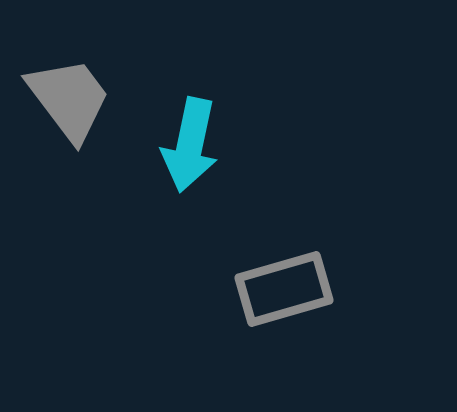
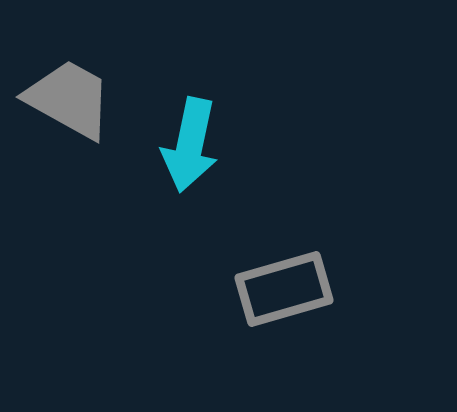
gray trapezoid: rotated 24 degrees counterclockwise
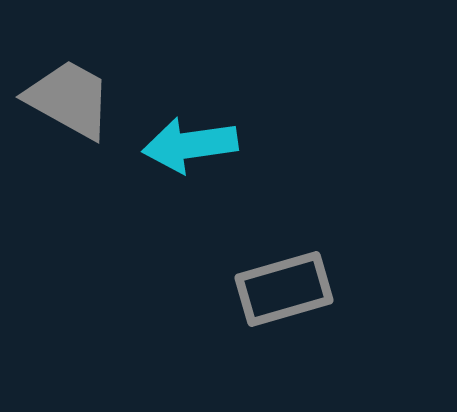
cyan arrow: rotated 70 degrees clockwise
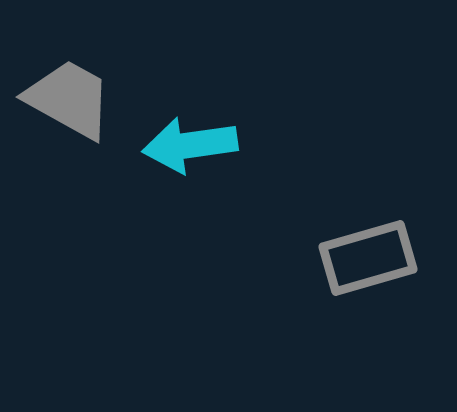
gray rectangle: moved 84 px right, 31 px up
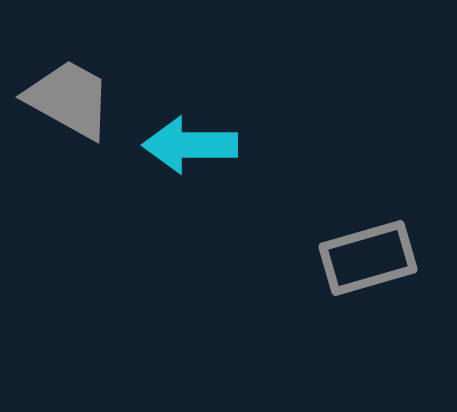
cyan arrow: rotated 8 degrees clockwise
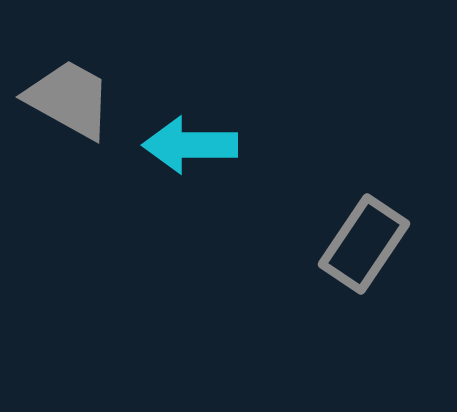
gray rectangle: moved 4 px left, 14 px up; rotated 40 degrees counterclockwise
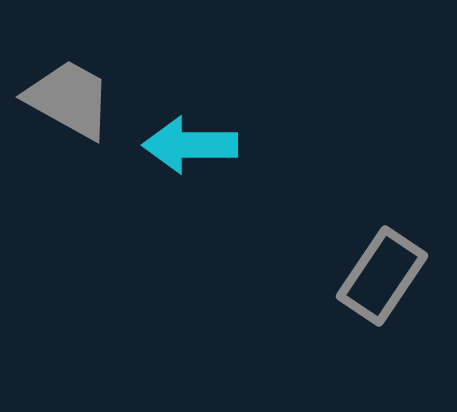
gray rectangle: moved 18 px right, 32 px down
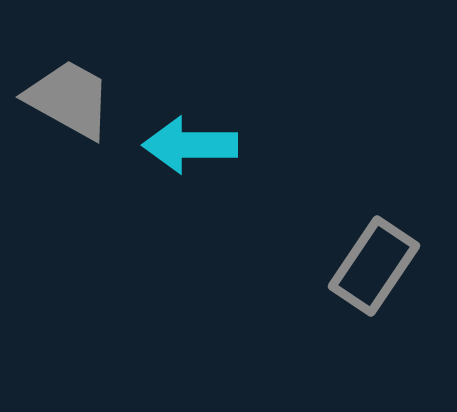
gray rectangle: moved 8 px left, 10 px up
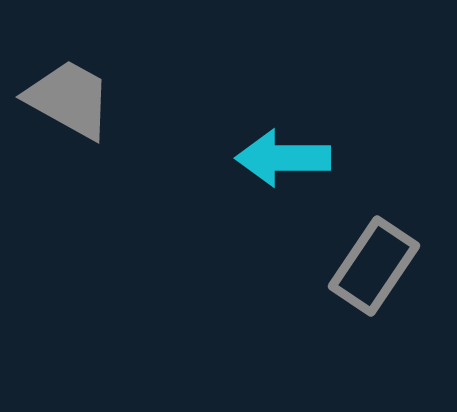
cyan arrow: moved 93 px right, 13 px down
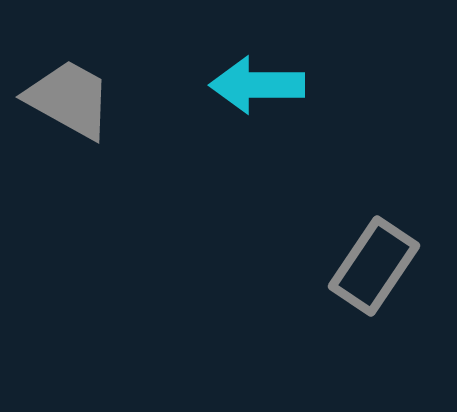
cyan arrow: moved 26 px left, 73 px up
